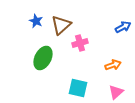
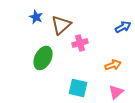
blue star: moved 4 px up
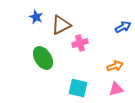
brown triangle: rotated 15 degrees clockwise
green ellipse: rotated 60 degrees counterclockwise
orange arrow: moved 2 px right, 1 px down
pink triangle: moved 3 px up; rotated 28 degrees clockwise
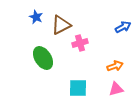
cyan square: rotated 12 degrees counterclockwise
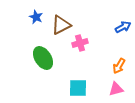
orange arrow: moved 4 px right; rotated 140 degrees clockwise
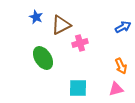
orange arrow: moved 2 px right; rotated 56 degrees counterclockwise
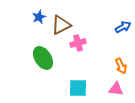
blue star: moved 3 px right; rotated 24 degrees clockwise
pink cross: moved 2 px left
pink triangle: rotated 21 degrees clockwise
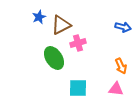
blue arrow: rotated 42 degrees clockwise
green ellipse: moved 11 px right
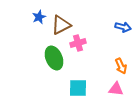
green ellipse: rotated 10 degrees clockwise
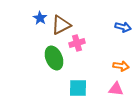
blue star: moved 1 px right, 1 px down; rotated 16 degrees counterclockwise
pink cross: moved 1 px left
orange arrow: rotated 56 degrees counterclockwise
